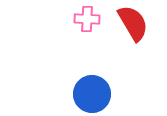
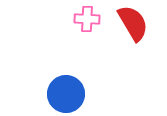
blue circle: moved 26 px left
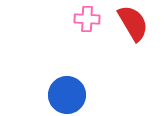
blue circle: moved 1 px right, 1 px down
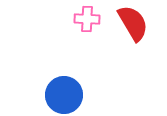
blue circle: moved 3 px left
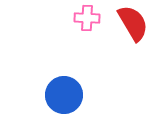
pink cross: moved 1 px up
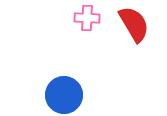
red semicircle: moved 1 px right, 1 px down
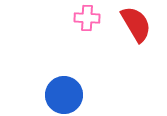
red semicircle: moved 2 px right
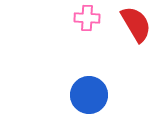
blue circle: moved 25 px right
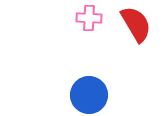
pink cross: moved 2 px right
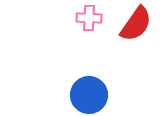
red semicircle: rotated 66 degrees clockwise
